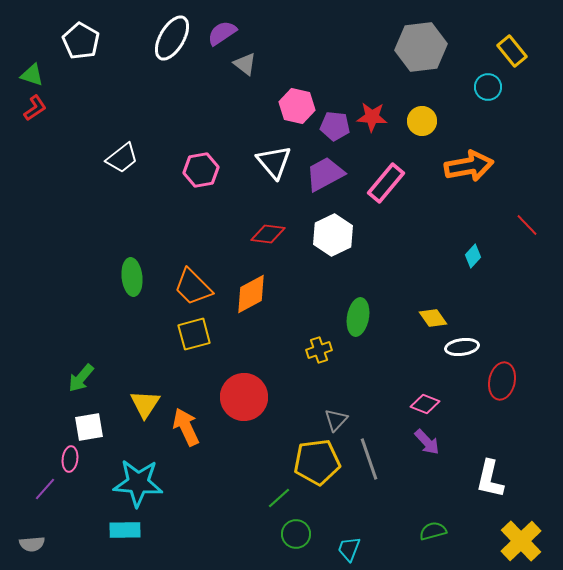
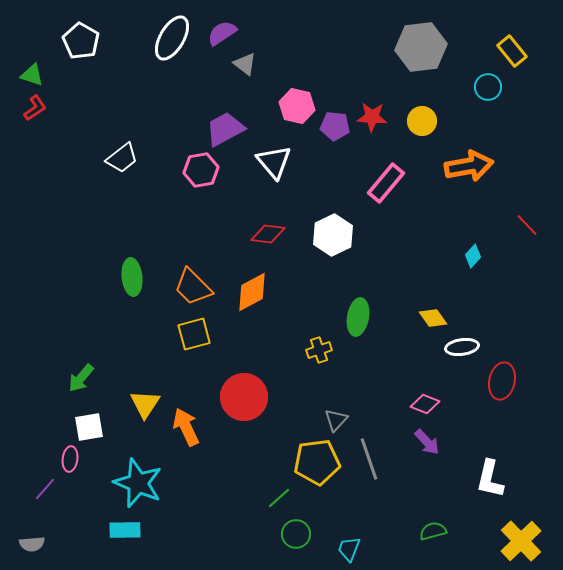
purple trapezoid at (325, 174): moved 100 px left, 45 px up
orange diamond at (251, 294): moved 1 px right, 2 px up
cyan star at (138, 483): rotated 18 degrees clockwise
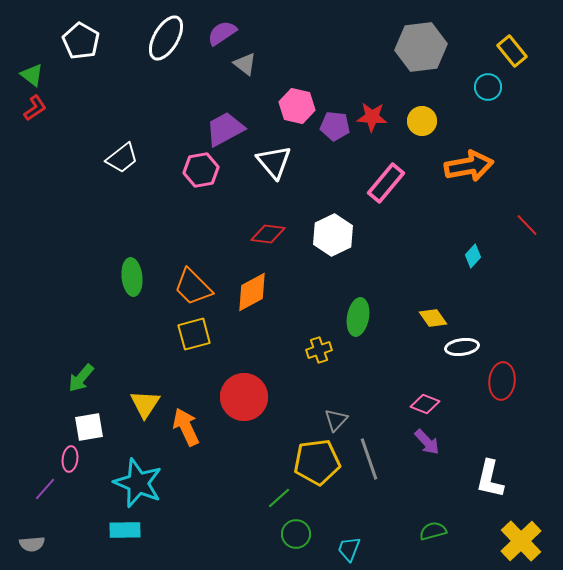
white ellipse at (172, 38): moved 6 px left
green triangle at (32, 75): rotated 20 degrees clockwise
red ellipse at (502, 381): rotated 6 degrees counterclockwise
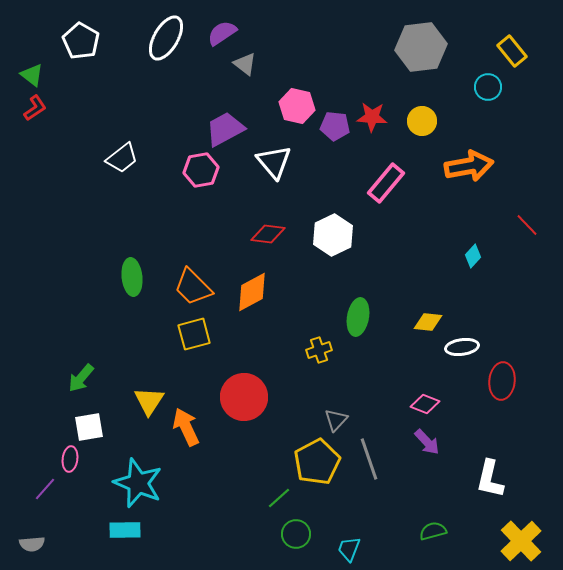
yellow diamond at (433, 318): moved 5 px left, 4 px down; rotated 48 degrees counterclockwise
yellow triangle at (145, 404): moved 4 px right, 3 px up
yellow pentagon at (317, 462): rotated 21 degrees counterclockwise
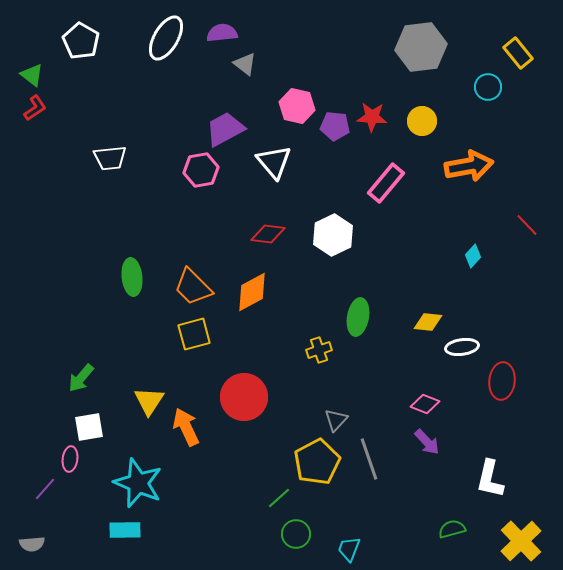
purple semicircle at (222, 33): rotated 28 degrees clockwise
yellow rectangle at (512, 51): moved 6 px right, 2 px down
white trapezoid at (122, 158): moved 12 px left; rotated 32 degrees clockwise
green semicircle at (433, 531): moved 19 px right, 2 px up
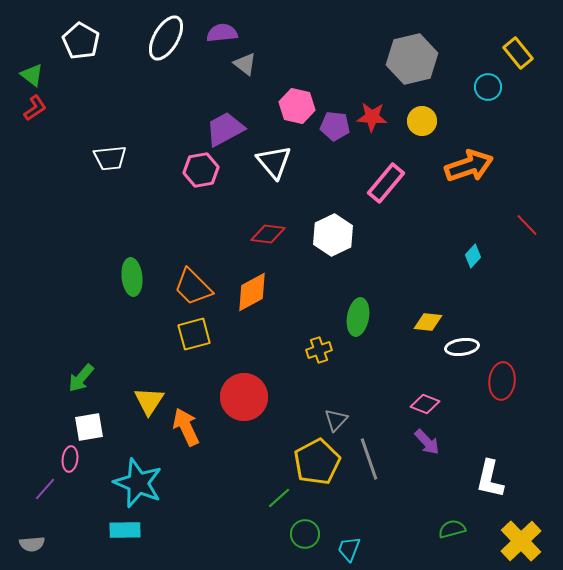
gray hexagon at (421, 47): moved 9 px left, 12 px down; rotated 6 degrees counterclockwise
orange arrow at (469, 166): rotated 9 degrees counterclockwise
green circle at (296, 534): moved 9 px right
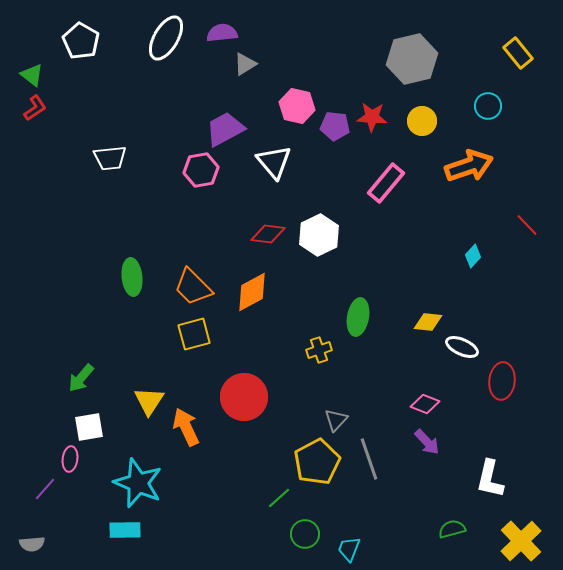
gray triangle at (245, 64): rotated 50 degrees clockwise
cyan circle at (488, 87): moved 19 px down
white hexagon at (333, 235): moved 14 px left
white ellipse at (462, 347): rotated 32 degrees clockwise
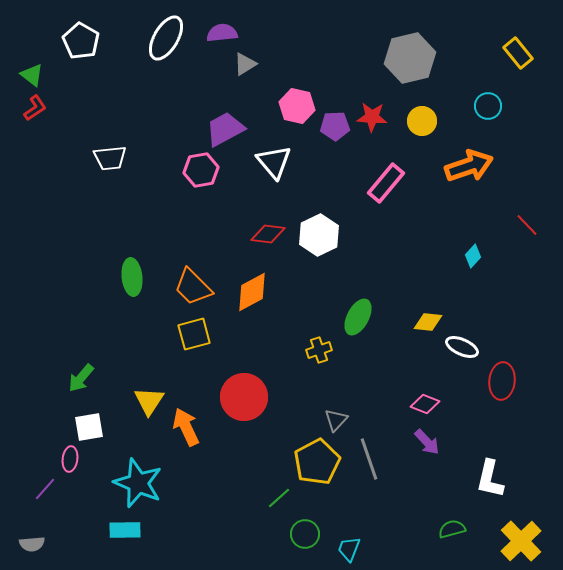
gray hexagon at (412, 59): moved 2 px left, 1 px up
purple pentagon at (335, 126): rotated 8 degrees counterclockwise
green ellipse at (358, 317): rotated 18 degrees clockwise
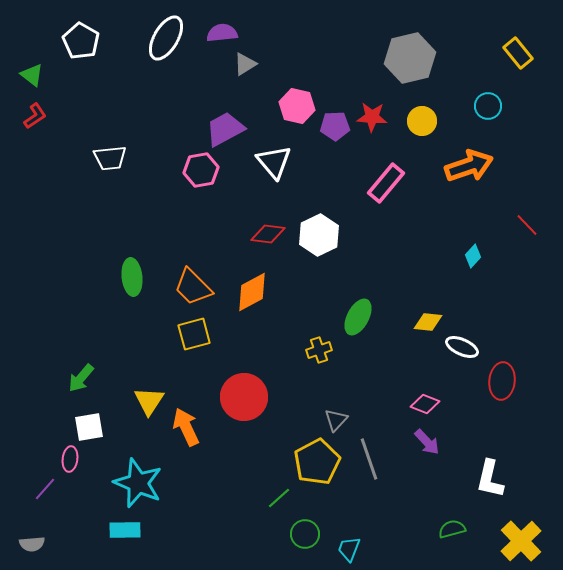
red L-shape at (35, 108): moved 8 px down
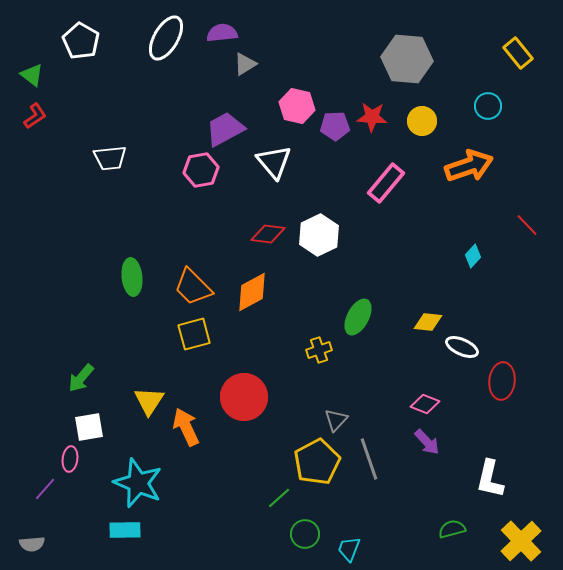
gray hexagon at (410, 58): moved 3 px left, 1 px down; rotated 18 degrees clockwise
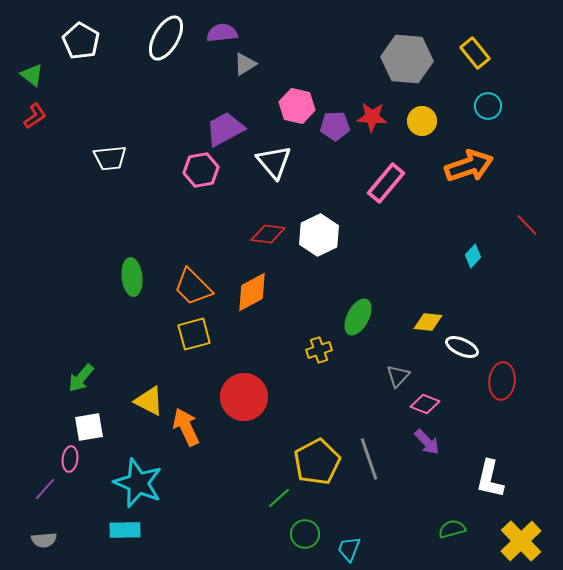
yellow rectangle at (518, 53): moved 43 px left
yellow triangle at (149, 401): rotated 36 degrees counterclockwise
gray triangle at (336, 420): moved 62 px right, 44 px up
gray semicircle at (32, 544): moved 12 px right, 4 px up
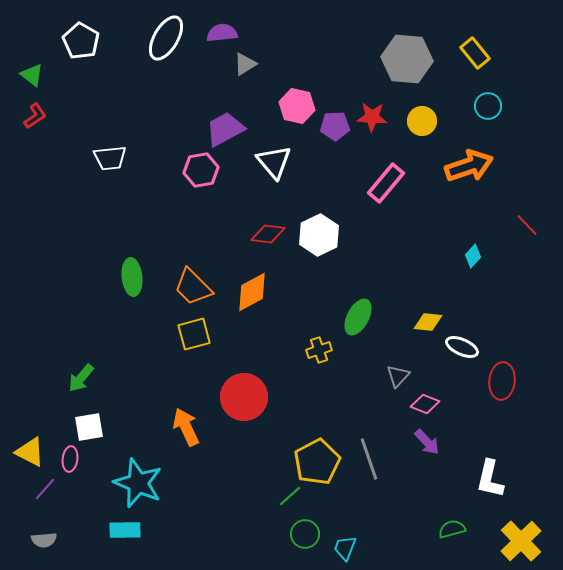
yellow triangle at (149, 401): moved 119 px left, 51 px down
green line at (279, 498): moved 11 px right, 2 px up
cyan trapezoid at (349, 549): moved 4 px left, 1 px up
